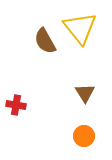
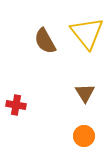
yellow triangle: moved 7 px right, 5 px down
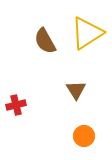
yellow triangle: rotated 36 degrees clockwise
brown triangle: moved 9 px left, 3 px up
red cross: rotated 24 degrees counterclockwise
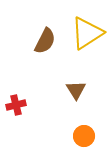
brown semicircle: rotated 124 degrees counterclockwise
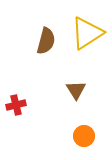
brown semicircle: moved 1 px right; rotated 12 degrees counterclockwise
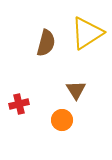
brown semicircle: moved 2 px down
red cross: moved 3 px right, 1 px up
orange circle: moved 22 px left, 16 px up
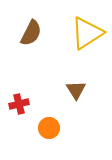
brown semicircle: moved 15 px left, 10 px up; rotated 12 degrees clockwise
orange circle: moved 13 px left, 8 px down
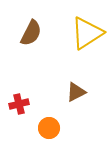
brown triangle: moved 2 px down; rotated 35 degrees clockwise
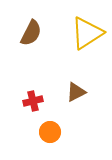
red cross: moved 14 px right, 3 px up
orange circle: moved 1 px right, 4 px down
